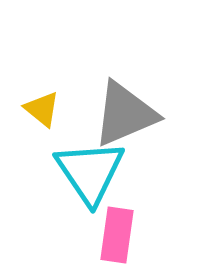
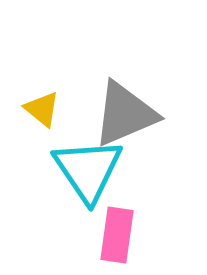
cyan triangle: moved 2 px left, 2 px up
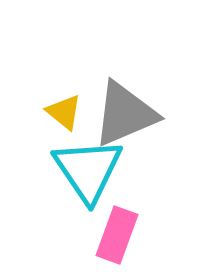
yellow triangle: moved 22 px right, 3 px down
pink rectangle: rotated 12 degrees clockwise
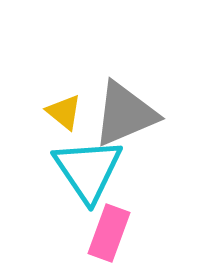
pink rectangle: moved 8 px left, 2 px up
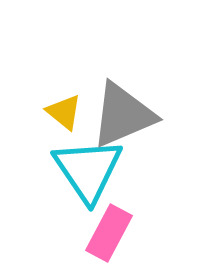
gray triangle: moved 2 px left, 1 px down
pink rectangle: rotated 8 degrees clockwise
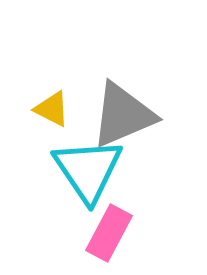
yellow triangle: moved 12 px left, 3 px up; rotated 12 degrees counterclockwise
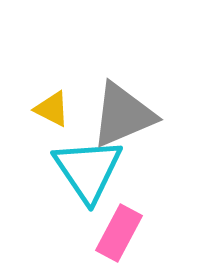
pink rectangle: moved 10 px right
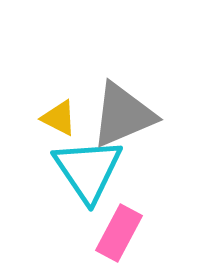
yellow triangle: moved 7 px right, 9 px down
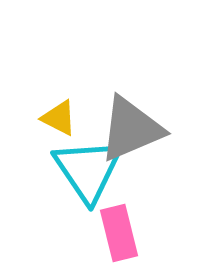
gray triangle: moved 8 px right, 14 px down
pink rectangle: rotated 42 degrees counterclockwise
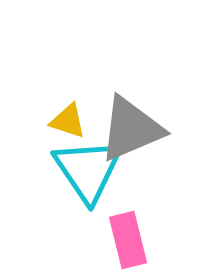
yellow triangle: moved 9 px right, 3 px down; rotated 9 degrees counterclockwise
pink rectangle: moved 9 px right, 7 px down
